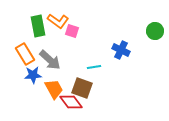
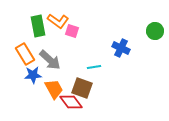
blue cross: moved 2 px up
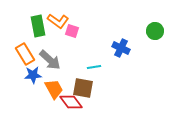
brown square: moved 1 px right; rotated 10 degrees counterclockwise
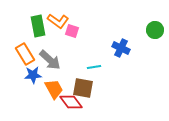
green circle: moved 1 px up
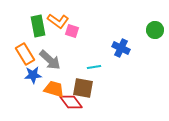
orange trapezoid: rotated 45 degrees counterclockwise
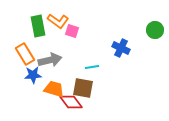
gray arrow: rotated 55 degrees counterclockwise
cyan line: moved 2 px left
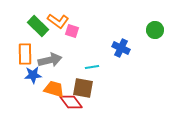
green rectangle: rotated 35 degrees counterclockwise
orange rectangle: rotated 30 degrees clockwise
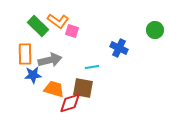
blue cross: moved 2 px left
red diamond: moved 1 px left, 1 px down; rotated 70 degrees counterclockwise
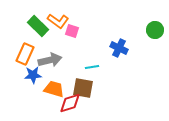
orange rectangle: rotated 25 degrees clockwise
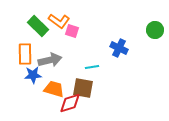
orange L-shape: moved 1 px right
orange rectangle: rotated 25 degrees counterclockwise
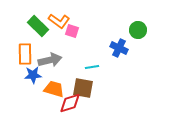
green circle: moved 17 px left
